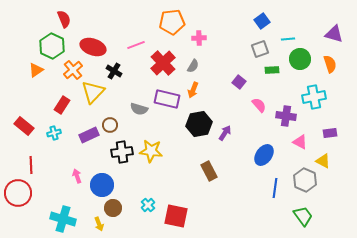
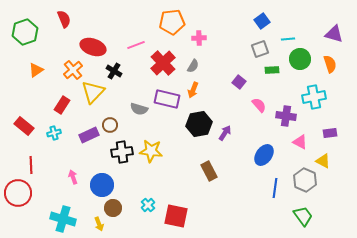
green hexagon at (52, 46): moved 27 px left, 14 px up; rotated 15 degrees clockwise
pink arrow at (77, 176): moved 4 px left, 1 px down
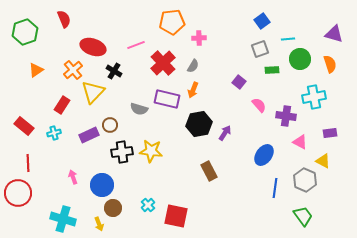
red line at (31, 165): moved 3 px left, 2 px up
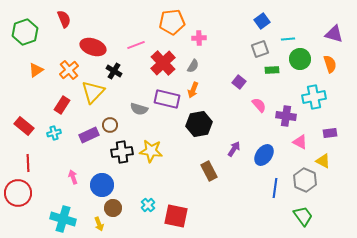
orange cross at (73, 70): moved 4 px left
purple arrow at (225, 133): moved 9 px right, 16 px down
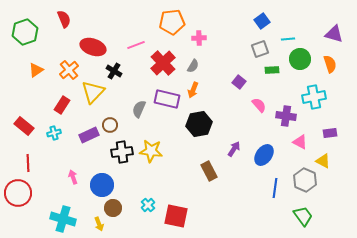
gray semicircle at (139, 109): rotated 96 degrees clockwise
